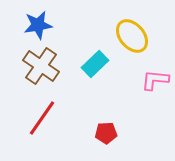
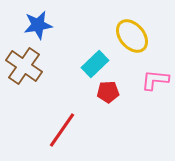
brown cross: moved 17 px left
red line: moved 20 px right, 12 px down
red pentagon: moved 2 px right, 41 px up
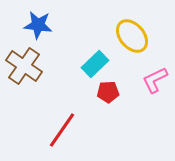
blue star: rotated 16 degrees clockwise
pink L-shape: rotated 32 degrees counterclockwise
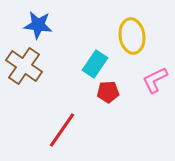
yellow ellipse: rotated 32 degrees clockwise
cyan rectangle: rotated 12 degrees counterclockwise
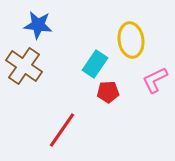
yellow ellipse: moved 1 px left, 4 px down
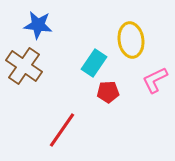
cyan rectangle: moved 1 px left, 1 px up
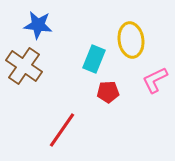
cyan rectangle: moved 4 px up; rotated 12 degrees counterclockwise
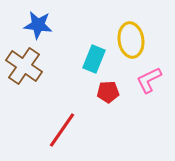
pink L-shape: moved 6 px left
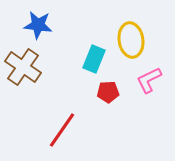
brown cross: moved 1 px left, 1 px down
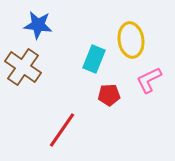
red pentagon: moved 1 px right, 3 px down
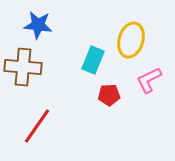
yellow ellipse: rotated 24 degrees clockwise
cyan rectangle: moved 1 px left, 1 px down
brown cross: rotated 30 degrees counterclockwise
red line: moved 25 px left, 4 px up
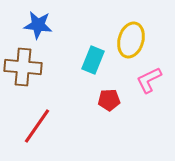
red pentagon: moved 5 px down
